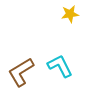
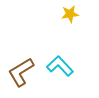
cyan L-shape: rotated 16 degrees counterclockwise
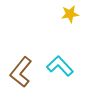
brown L-shape: rotated 20 degrees counterclockwise
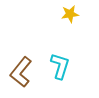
cyan L-shape: rotated 60 degrees clockwise
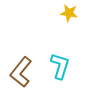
yellow star: moved 1 px left, 1 px up; rotated 18 degrees clockwise
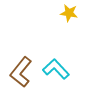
cyan L-shape: moved 4 px left, 3 px down; rotated 60 degrees counterclockwise
